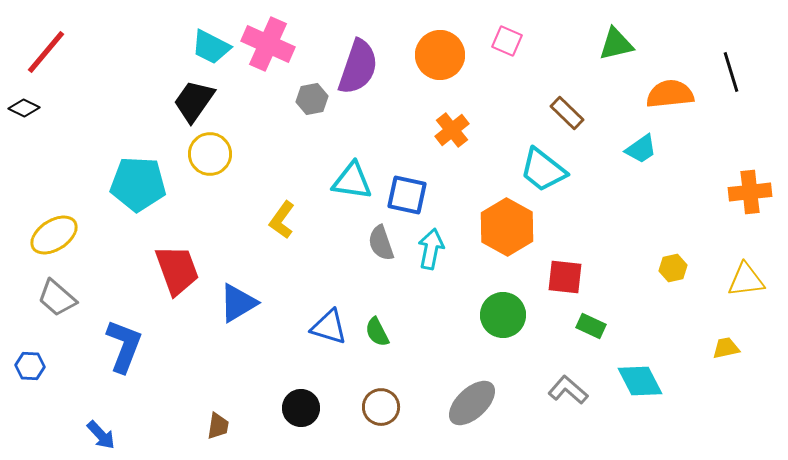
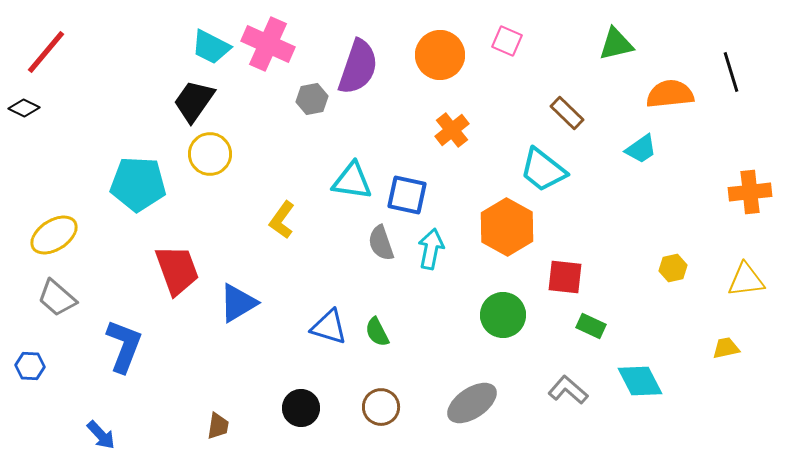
gray ellipse at (472, 403): rotated 9 degrees clockwise
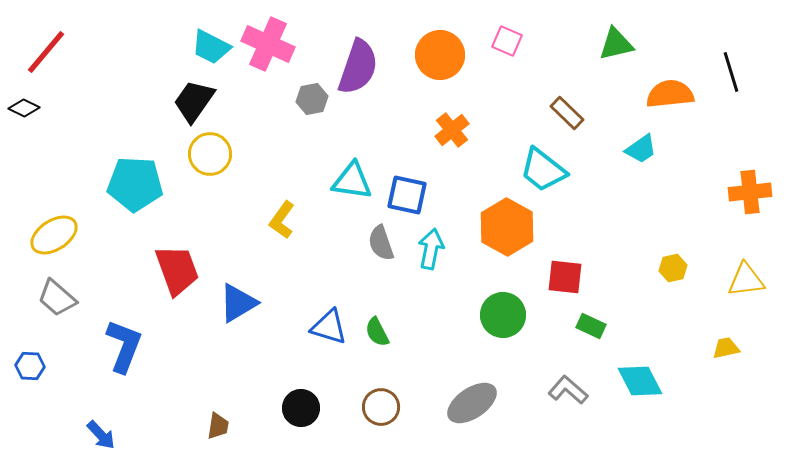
cyan pentagon at (138, 184): moved 3 px left
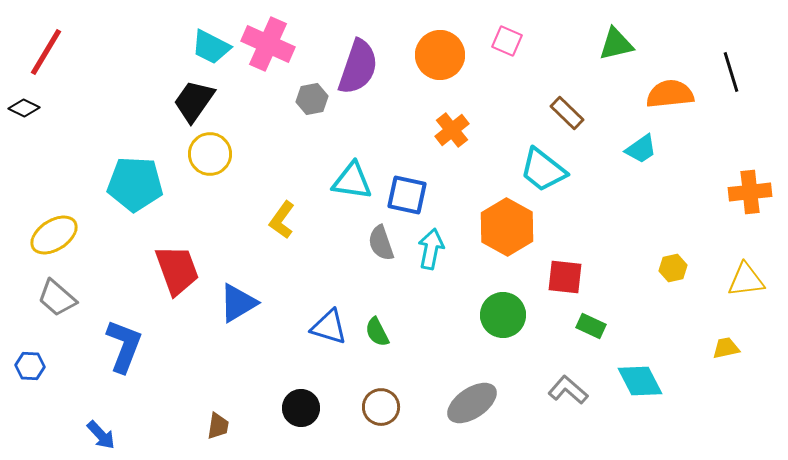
red line at (46, 52): rotated 9 degrees counterclockwise
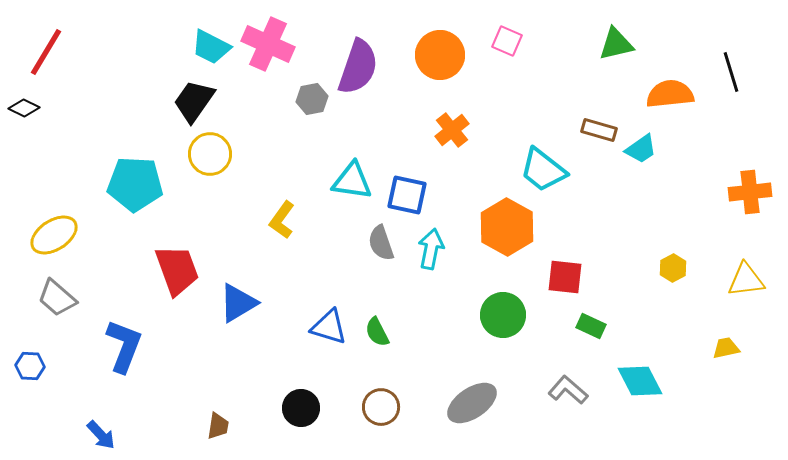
brown rectangle at (567, 113): moved 32 px right, 17 px down; rotated 28 degrees counterclockwise
yellow hexagon at (673, 268): rotated 16 degrees counterclockwise
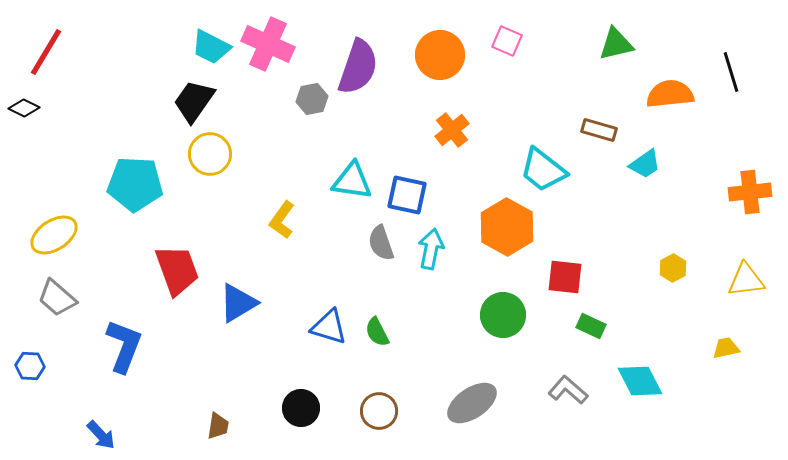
cyan trapezoid at (641, 149): moved 4 px right, 15 px down
brown circle at (381, 407): moved 2 px left, 4 px down
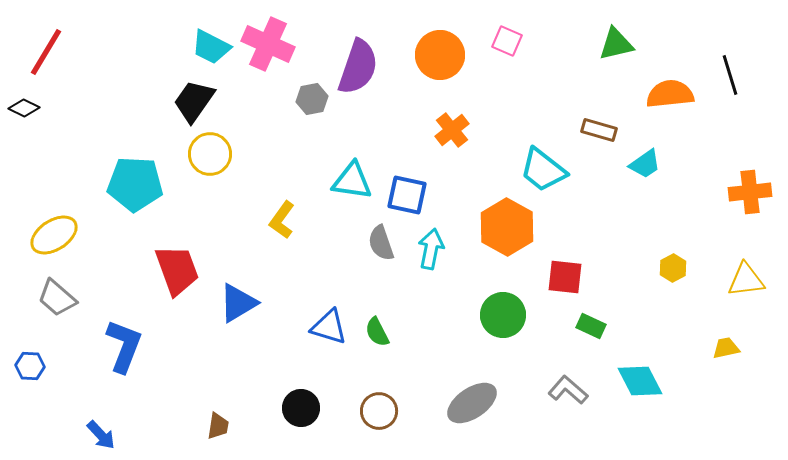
black line at (731, 72): moved 1 px left, 3 px down
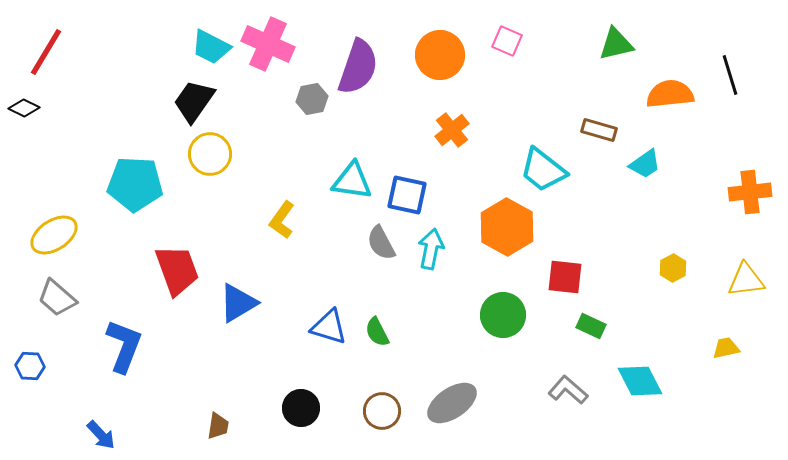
gray semicircle at (381, 243): rotated 9 degrees counterclockwise
gray ellipse at (472, 403): moved 20 px left
brown circle at (379, 411): moved 3 px right
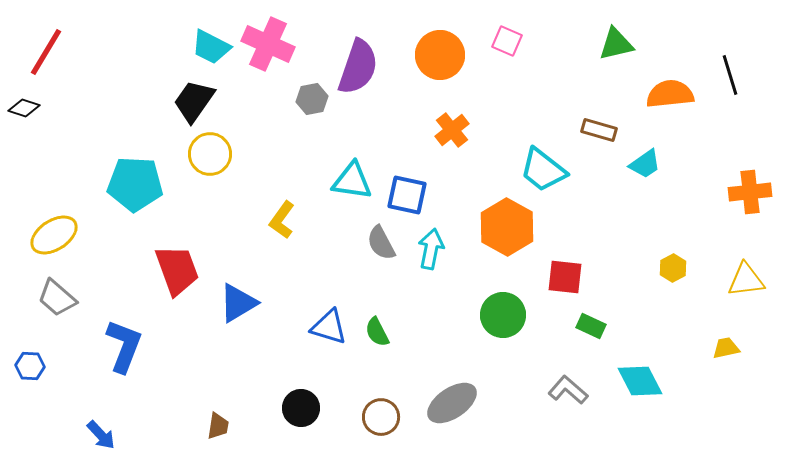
black diamond at (24, 108): rotated 8 degrees counterclockwise
brown circle at (382, 411): moved 1 px left, 6 px down
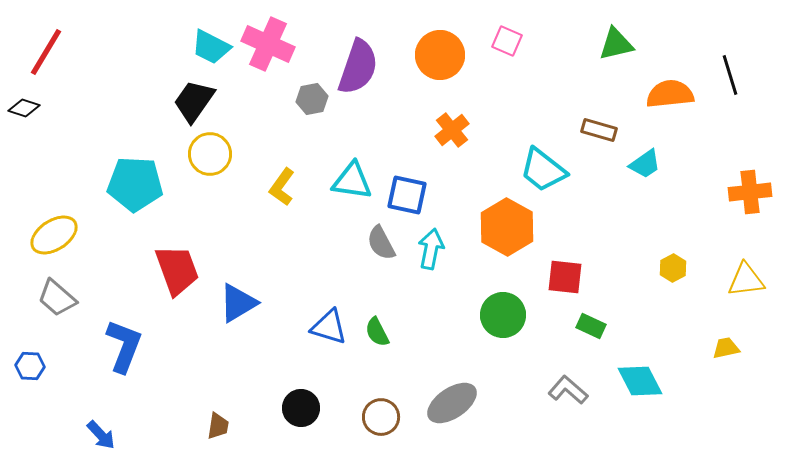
yellow L-shape at (282, 220): moved 33 px up
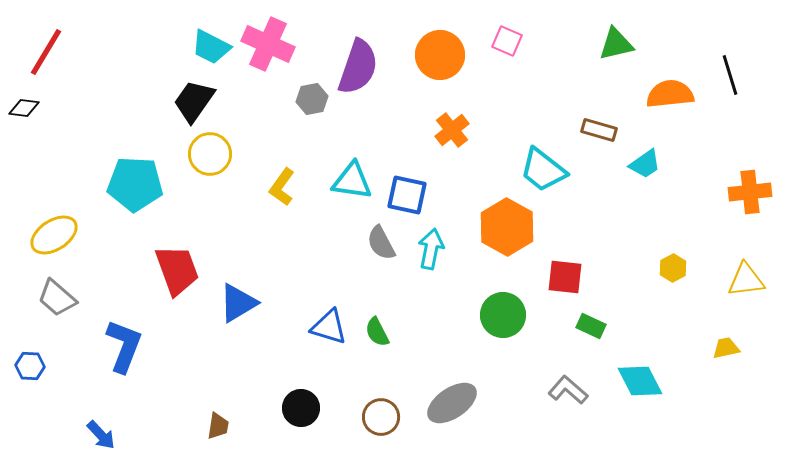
black diamond at (24, 108): rotated 12 degrees counterclockwise
